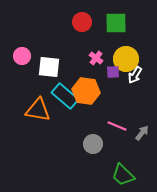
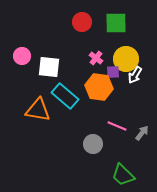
orange hexagon: moved 13 px right, 4 px up
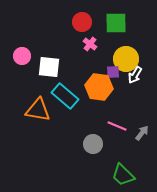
pink cross: moved 6 px left, 14 px up
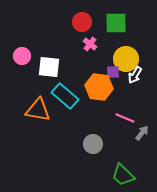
pink line: moved 8 px right, 8 px up
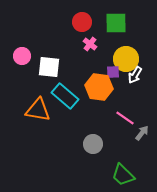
pink line: rotated 12 degrees clockwise
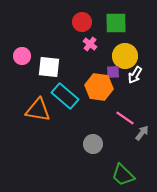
yellow circle: moved 1 px left, 3 px up
